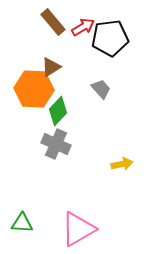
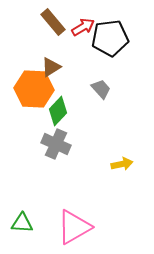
pink triangle: moved 4 px left, 2 px up
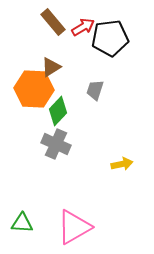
gray trapezoid: moved 6 px left, 1 px down; rotated 120 degrees counterclockwise
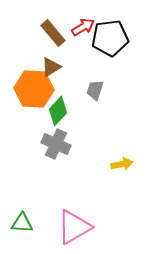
brown rectangle: moved 11 px down
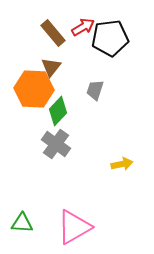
brown triangle: rotated 20 degrees counterclockwise
gray cross: rotated 12 degrees clockwise
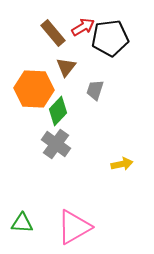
brown triangle: moved 15 px right
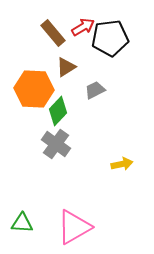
brown triangle: rotated 20 degrees clockwise
gray trapezoid: rotated 45 degrees clockwise
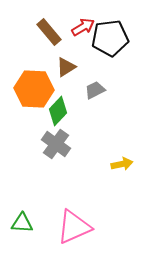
brown rectangle: moved 4 px left, 1 px up
pink triangle: rotated 6 degrees clockwise
